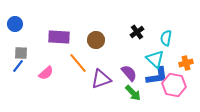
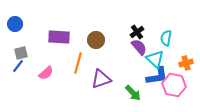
gray square: rotated 16 degrees counterclockwise
orange line: rotated 55 degrees clockwise
purple semicircle: moved 10 px right, 26 px up
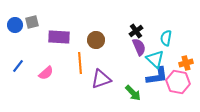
blue circle: moved 1 px down
black cross: moved 1 px left, 1 px up
purple semicircle: rotated 18 degrees clockwise
gray square: moved 11 px right, 31 px up
orange line: moved 2 px right; rotated 20 degrees counterclockwise
pink hexagon: moved 4 px right, 3 px up
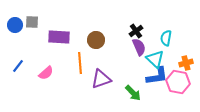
gray square: rotated 16 degrees clockwise
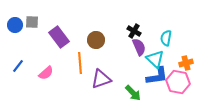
black cross: moved 2 px left; rotated 24 degrees counterclockwise
purple rectangle: rotated 50 degrees clockwise
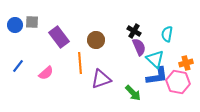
cyan semicircle: moved 1 px right, 4 px up
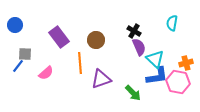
gray square: moved 7 px left, 32 px down
cyan semicircle: moved 5 px right, 11 px up
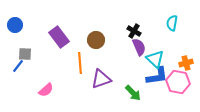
pink semicircle: moved 17 px down
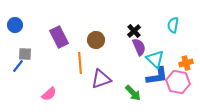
cyan semicircle: moved 1 px right, 2 px down
black cross: rotated 16 degrees clockwise
purple rectangle: rotated 10 degrees clockwise
pink semicircle: moved 3 px right, 4 px down
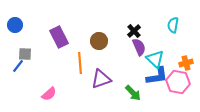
brown circle: moved 3 px right, 1 px down
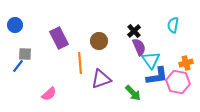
purple rectangle: moved 1 px down
cyan triangle: moved 4 px left, 1 px down; rotated 12 degrees clockwise
